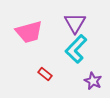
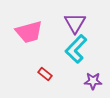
purple star: rotated 24 degrees counterclockwise
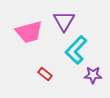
purple triangle: moved 11 px left, 2 px up
cyan L-shape: moved 1 px down
purple star: moved 6 px up
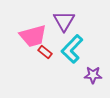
pink trapezoid: moved 4 px right, 4 px down
cyan L-shape: moved 4 px left, 1 px up
red rectangle: moved 22 px up
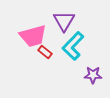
cyan L-shape: moved 1 px right, 3 px up
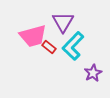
purple triangle: moved 1 px left, 1 px down
red rectangle: moved 4 px right, 5 px up
purple star: moved 2 px up; rotated 30 degrees counterclockwise
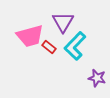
pink trapezoid: moved 3 px left
cyan L-shape: moved 2 px right
purple star: moved 4 px right, 5 px down; rotated 30 degrees counterclockwise
